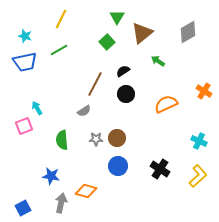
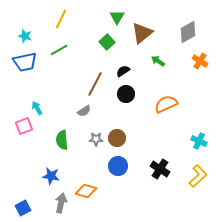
orange cross: moved 4 px left, 30 px up
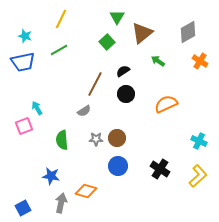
blue trapezoid: moved 2 px left
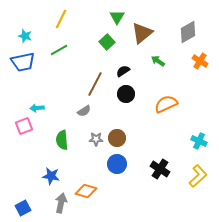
cyan arrow: rotated 64 degrees counterclockwise
blue circle: moved 1 px left, 2 px up
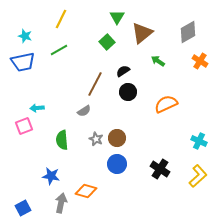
black circle: moved 2 px right, 2 px up
gray star: rotated 24 degrees clockwise
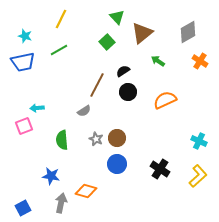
green triangle: rotated 14 degrees counterclockwise
brown line: moved 2 px right, 1 px down
orange semicircle: moved 1 px left, 4 px up
